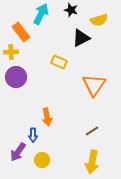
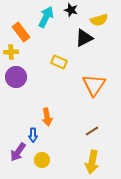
cyan arrow: moved 5 px right, 3 px down
black triangle: moved 3 px right
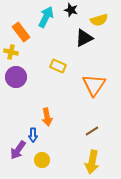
yellow cross: rotated 16 degrees clockwise
yellow rectangle: moved 1 px left, 4 px down
purple arrow: moved 2 px up
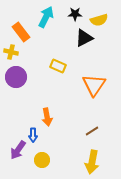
black star: moved 4 px right, 4 px down; rotated 16 degrees counterclockwise
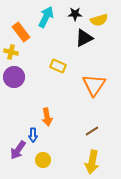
purple circle: moved 2 px left
yellow circle: moved 1 px right
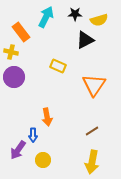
black triangle: moved 1 px right, 2 px down
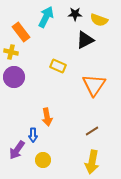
yellow semicircle: rotated 36 degrees clockwise
purple arrow: moved 1 px left
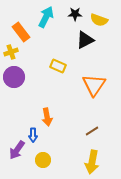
yellow cross: rotated 32 degrees counterclockwise
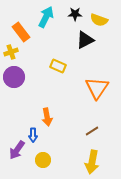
orange triangle: moved 3 px right, 3 px down
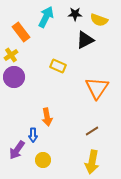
yellow cross: moved 3 px down; rotated 16 degrees counterclockwise
